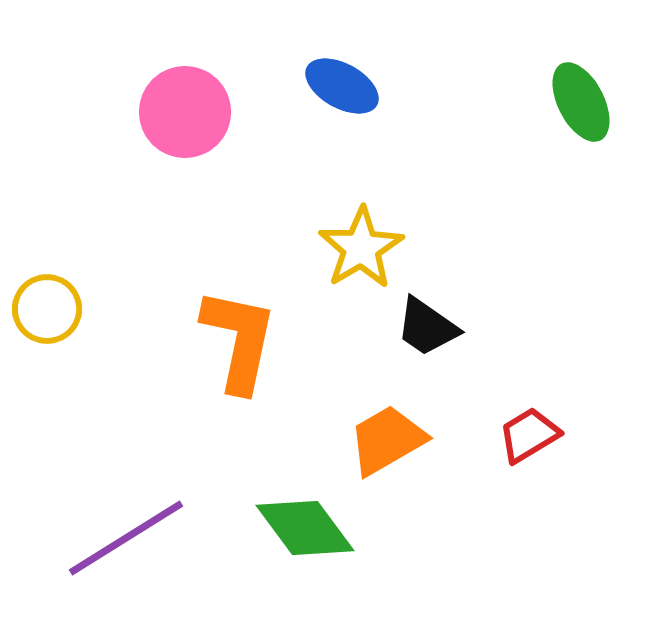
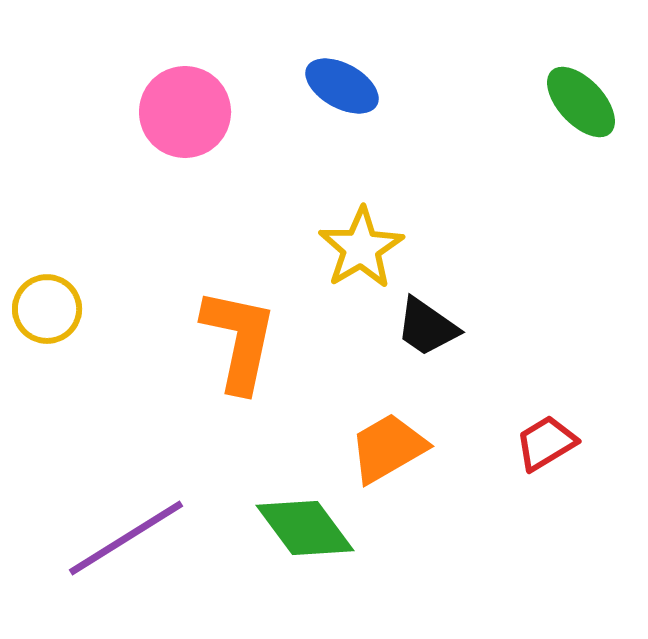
green ellipse: rotated 16 degrees counterclockwise
red trapezoid: moved 17 px right, 8 px down
orange trapezoid: moved 1 px right, 8 px down
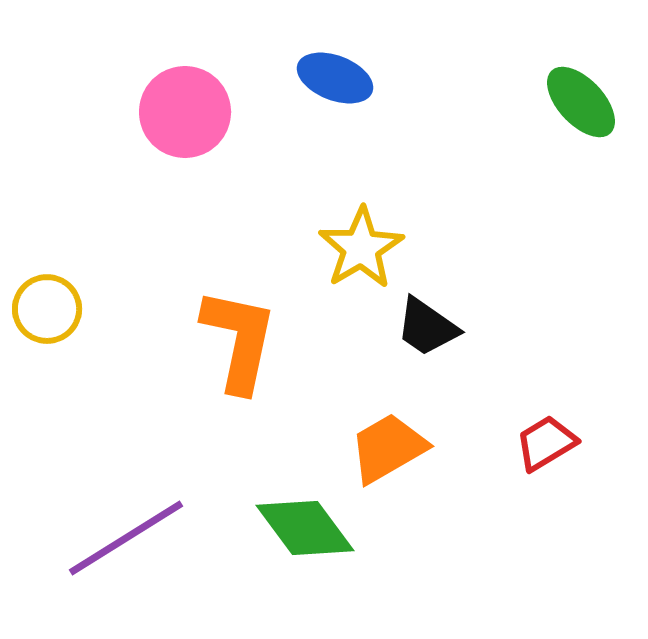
blue ellipse: moved 7 px left, 8 px up; rotated 8 degrees counterclockwise
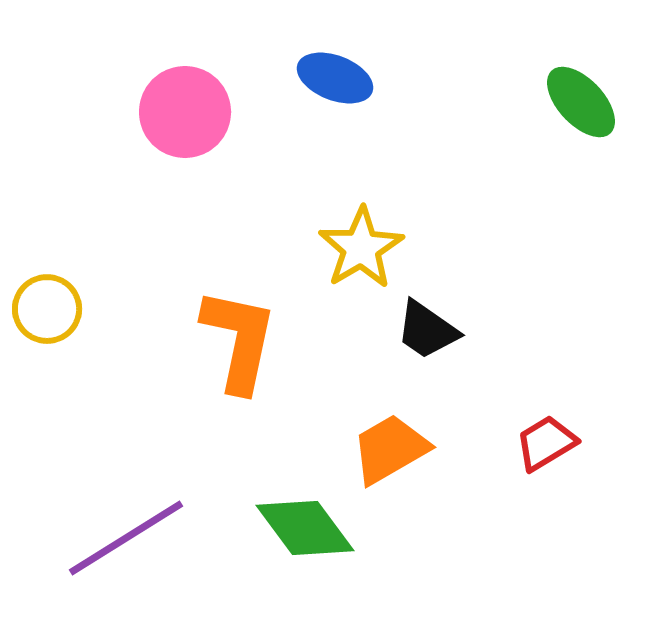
black trapezoid: moved 3 px down
orange trapezoid: moved 2 px right, 1 px down
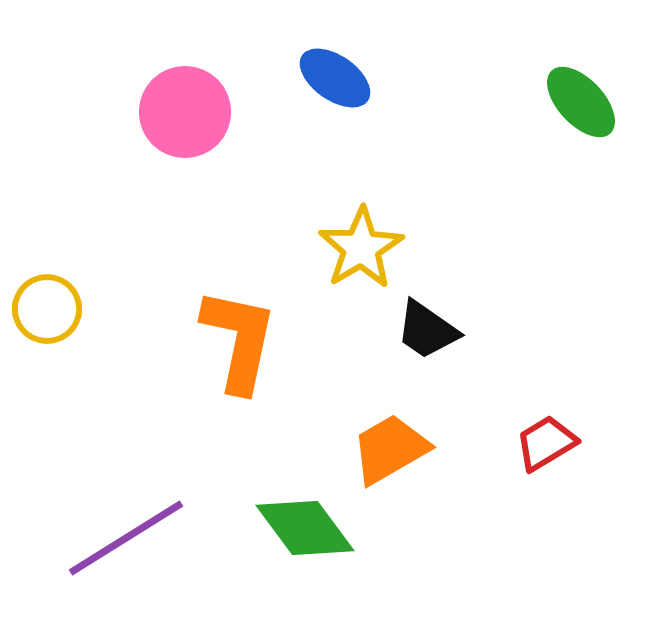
blue ellipse: rotated 14 degrees clockwise
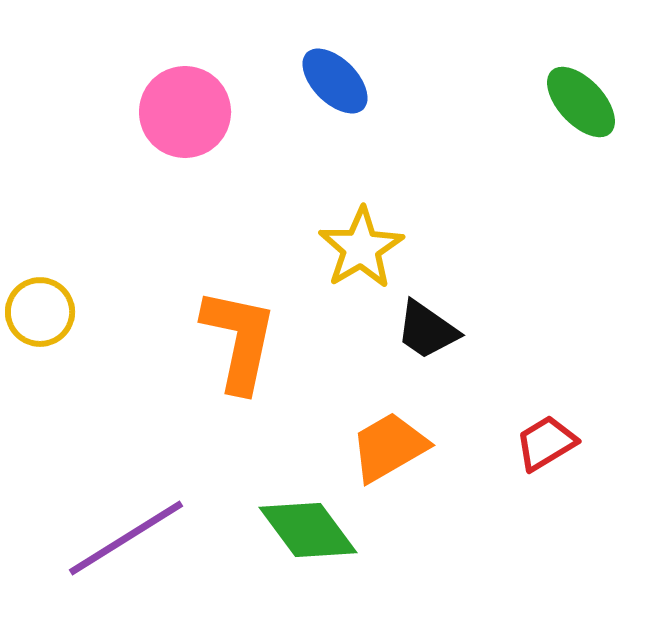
blue ellipse: moved 3 px down; rotated 10 degrees clockwise
yellow circle: moved 7 px left, 3 px down
orange trapezoid: moved 1 px left, 2 px up
green diamond: moved 3 px right, 2 px down
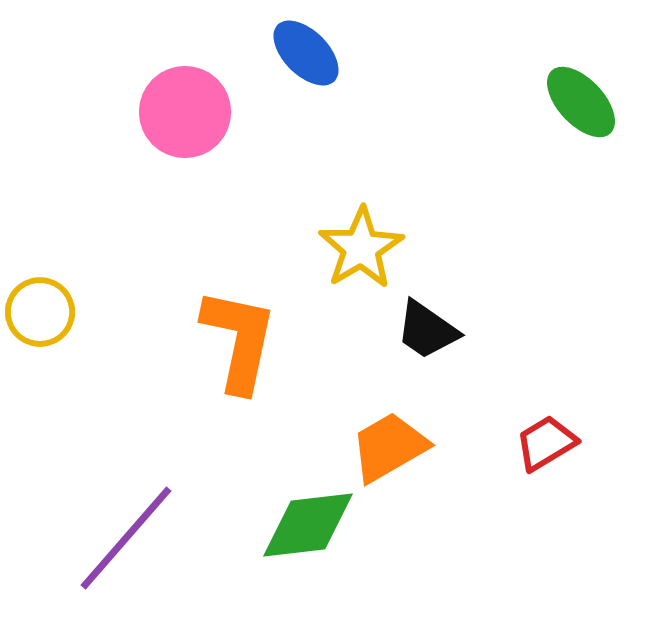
blue ellipse: moved 29 px left, 28 px up
green diamond: moved 5 px up; rotated 60 degrees counterclockwise
purple line: rotated 17 degrees counterclockwise
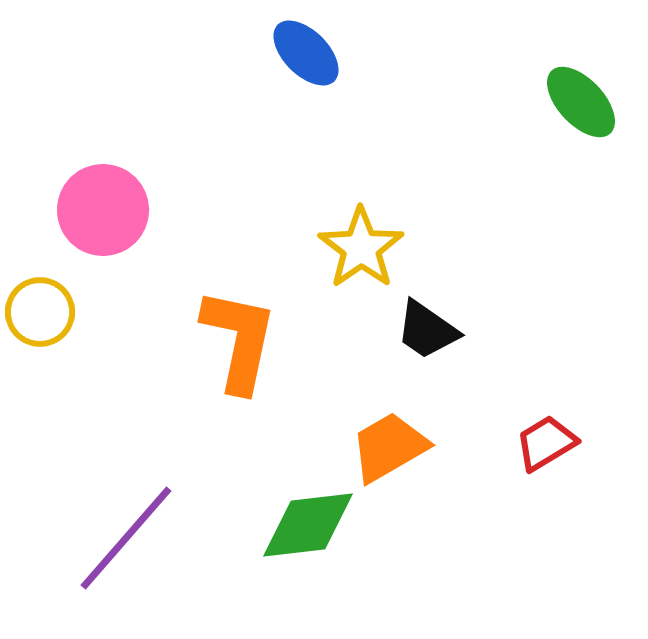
pink circle: moved 82 px left, 98 px down
yellow star: rotated 4 degrees counterclockwise
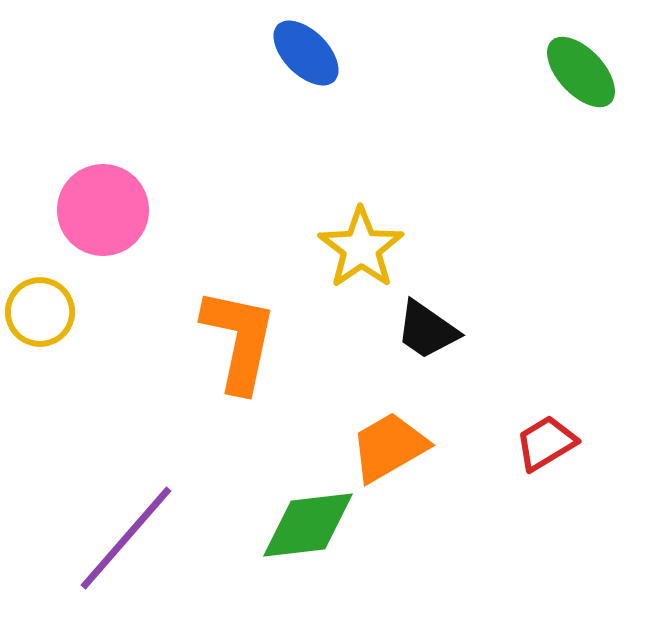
green ellipse: moved 30 px up
